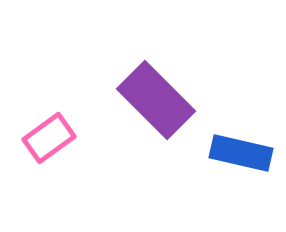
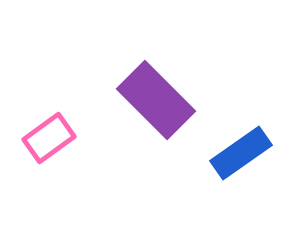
blue rectangle: rotated 48 degrees counterclockwise
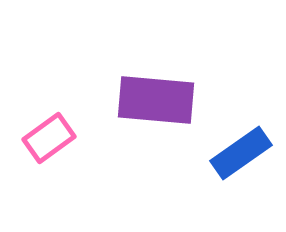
purple rectangle: rotated 40 degrees counterclockwise
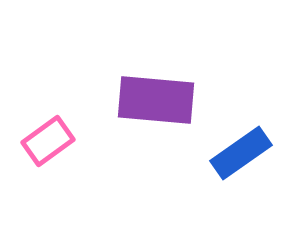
pink rectangle: moved 1 px left, 3 px down
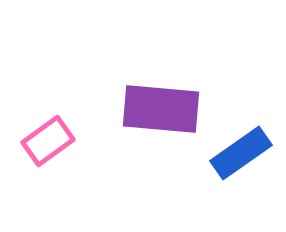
purple rectangle: moved 5 px right, 9 px down
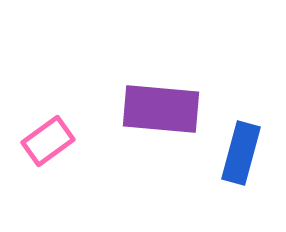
blue rectangle: rotated 40 degrees counterclockwise
